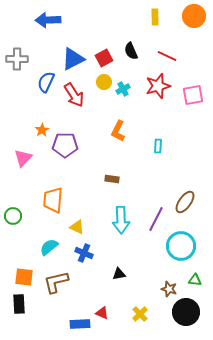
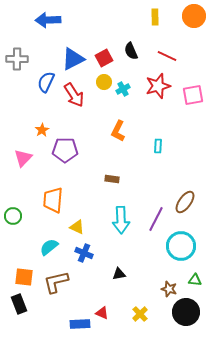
purple pentagon: moved 5 px down
black rectangle: rotated 18 degrees counterclockwise
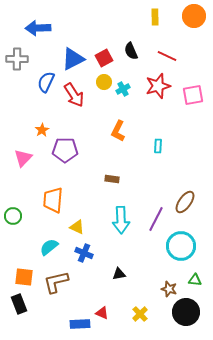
blue arrow: moved 10 px left, 8 px down
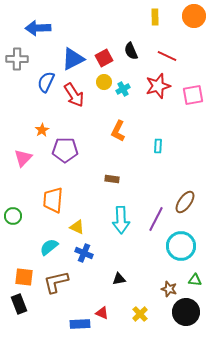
black triangle: moved 5 px down
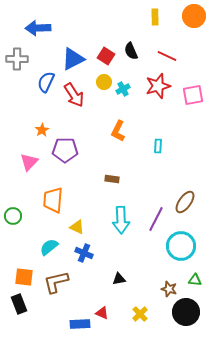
red square: moved 2 px right, 2 px up; rotated 30 degrees counterclockwise
pink triangle: moved 6 px right, 4 px down
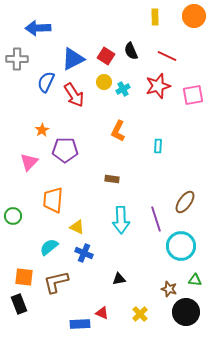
purple line: rotated 45 degrees counterclockwise
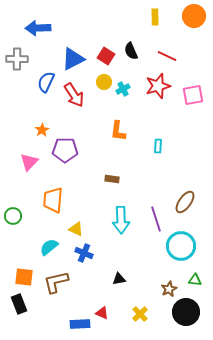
orange L-shape: rotated 20 degrees counterclockwise
yellow triangle: moved 1 px left, 2 px down
brown star: rotated 28 degrees clockwise
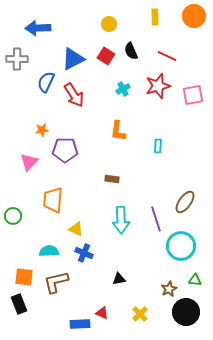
yellow circle: moved 5 px right, 58 px up
orange star: rotated 24 degrees clockwise
cyan semicircle: moved 4 px down; rotated 36 degrees clockwise
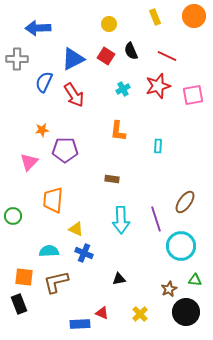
yellow rectangle: rotated 21 degrees counterclockwise
blue semicircle: moved 2 px left
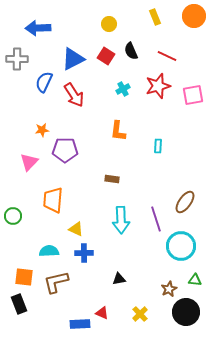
blue cross: rotated 24 degrees counterclockwise
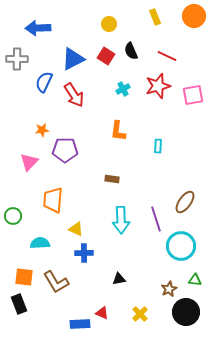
cyan semicircle: moved 9 px left, 8 px up
brown L-shape: rotated 108 degrees counterclockwise
